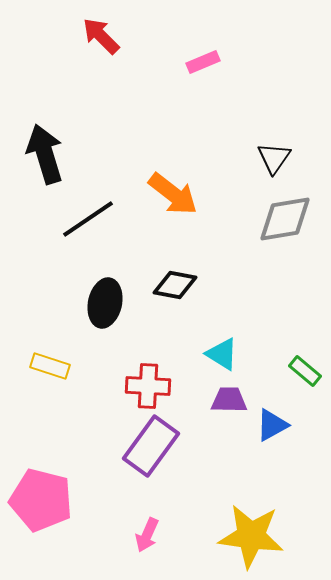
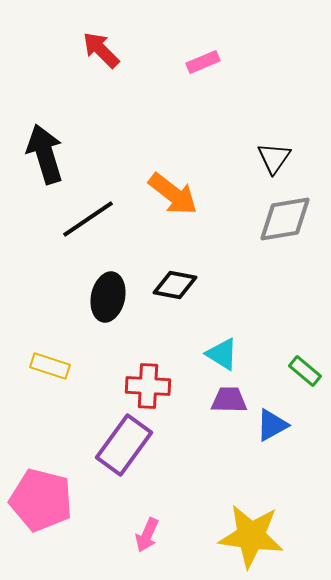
red arrow: moved 14 px down
black ellipse: moved 3 px right, 6 px up
purple rectangle: moved 27 px left, 1 px up
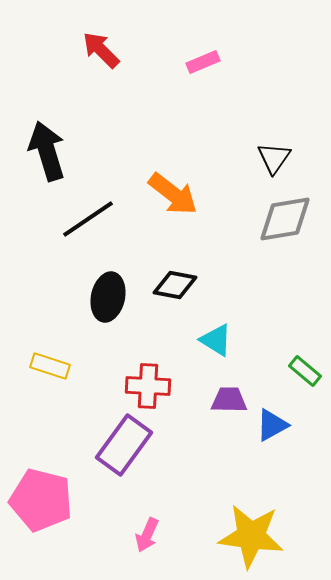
black arrow: moved 2 px right, 3 px up
cyan triangle: moved 6 px left, 14 px up
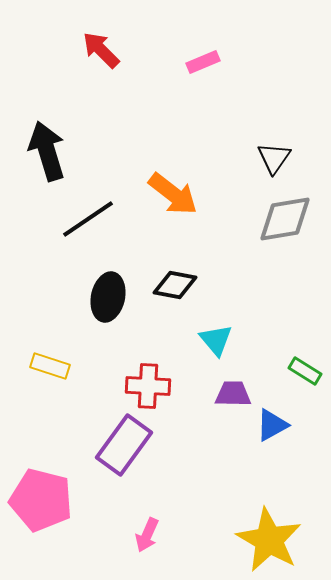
cyan triangle: rotated 18 degrees clockwise
green rectangle: rotated 8 degrees counterclockwise
purple trapezoid: moved 4 px right, 6 px up
yellow star: moved 18 px right, 4 px down; rotated 22 degrees clockwise
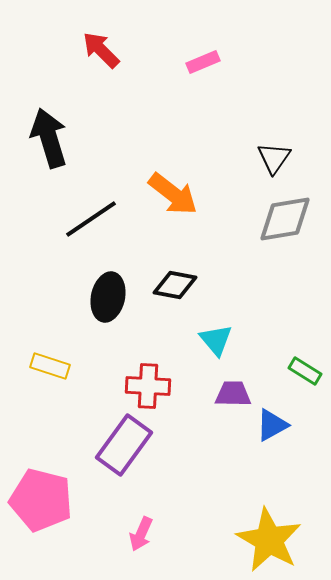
black arrow: moved 2 px right, 13 px up
black line: moved 3 px right
pink arrow: moved 6 px left, 1 px up
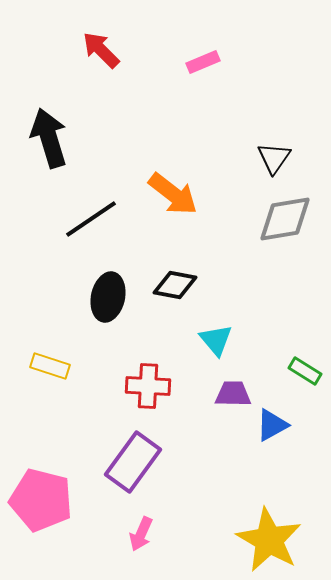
purple rectangle: moved 9 px right, 17 px down
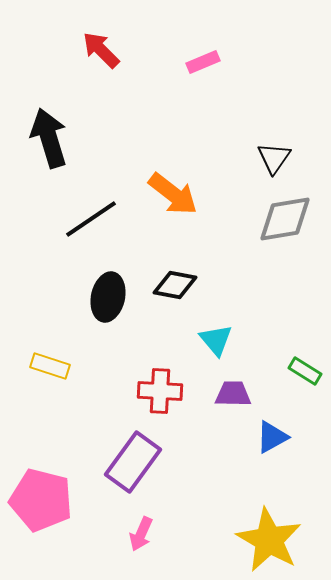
red cross: moved 12 px right, 5 px down
blue triangle: moved 12 px down
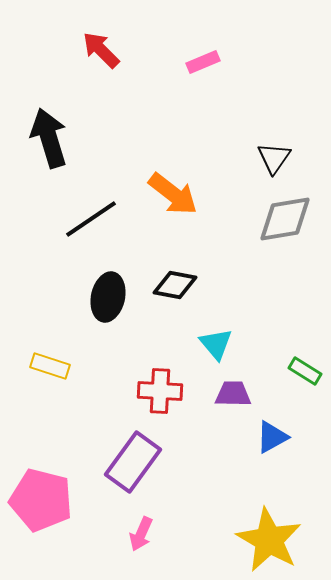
cyan triangle: moved 4 px down
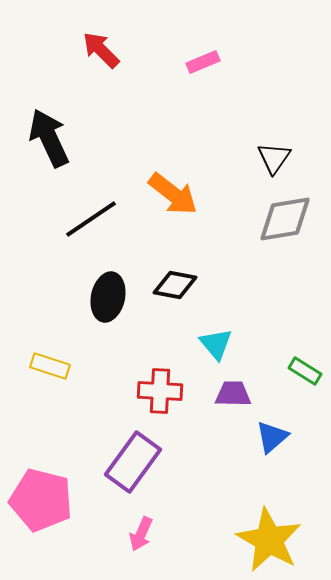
black arrow: rotated 8 degrees counterclockwise
blue triangle: rotated 12 degrees counterclockwise
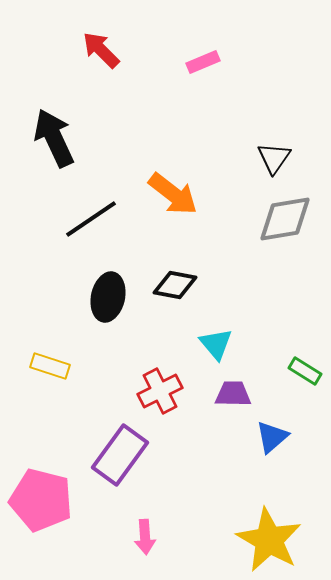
black arrow: moved 5 px right
red cross: rotated 30 degrees counterclockwise
purple rectangle: moved 13 px left, 7 px up
pink arrow: moved 4 px right, 3 px down; rotated 28 degrees counterclockwise
